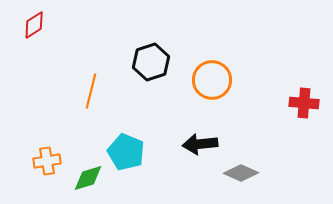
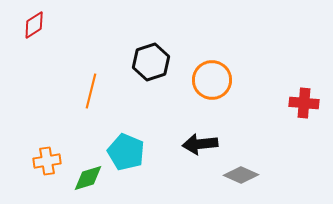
gray diamond: moved 2 px down
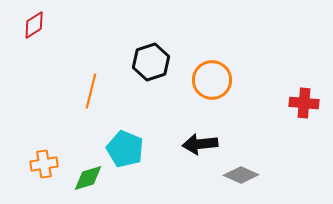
cyan pentagon: moved 1 px left, 3 px up
orange cross: moved 3 px left, 3 px down
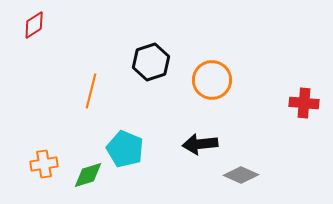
green diamond: moved 3 px up
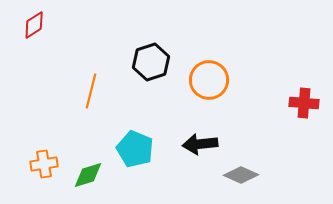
orange circle: moved 3 px left
cyan pentagon: moved 10 px right
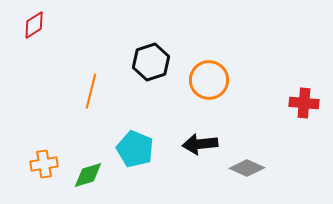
gray diamond: moved 6 px right, 7 px up
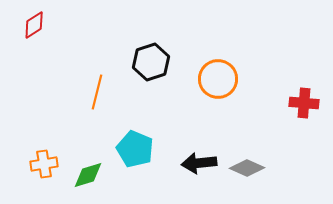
orange circle: moved 9 px right, 1 px up
orange line: moved 6 px right, 1 px down
black arrow: moved 1 px left, 19 px down
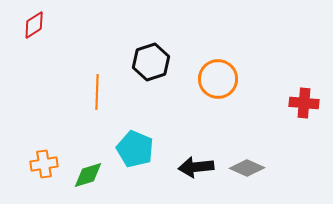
orange line: rotated 12 degrees counterclockwise
black arrow: moved 3 px left, 4 px down
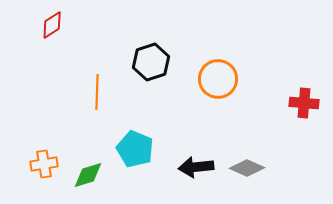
red diamond: moved 18 px right
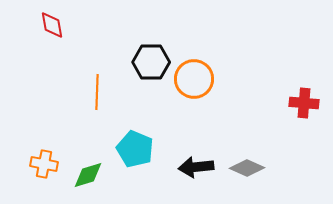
red diamond: rotated 68 degrees counterclockwise
black hexagon: rotated 18 degrees clockwise
orange circle: moved 24 px left
orange cross: rotated 20 degrees clockwise
